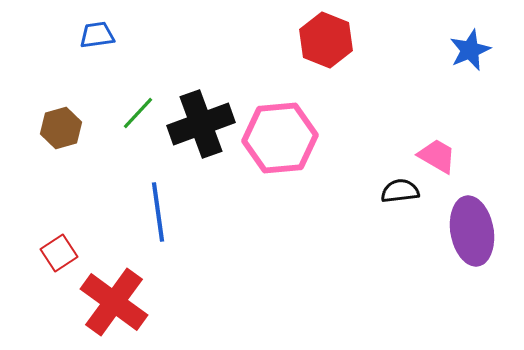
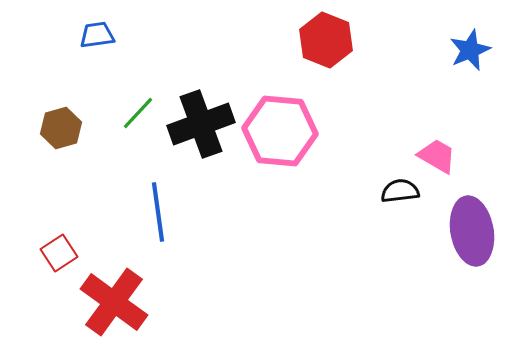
pink hexagon: moved 7 px up; rotated 10 degrees clockwise
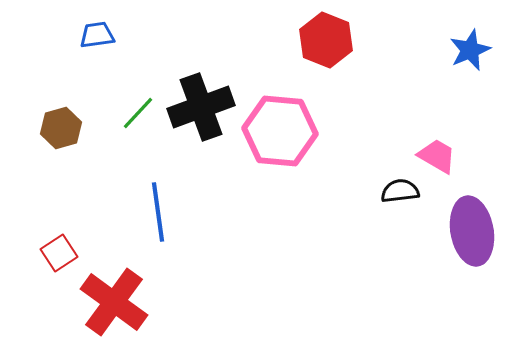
black cross: moved 17 px up
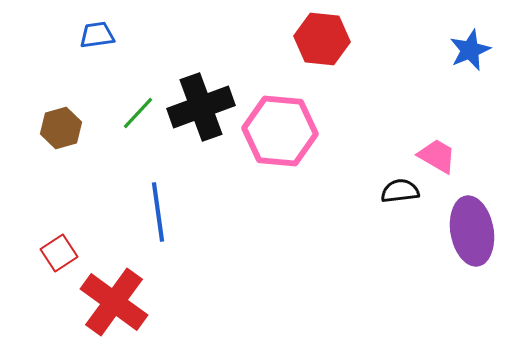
red hexagon: moved 4 px left, 1 px up; rotated 16 degrees counterclockwise
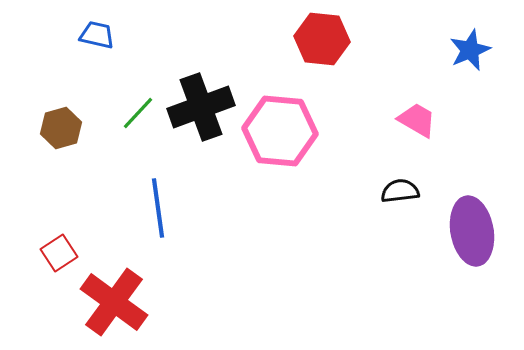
blue trapezoid: rotated 21 degrees clockwise
pink trapezoid: moved 20 px left, 36 px up
blue line: moved 4 px up
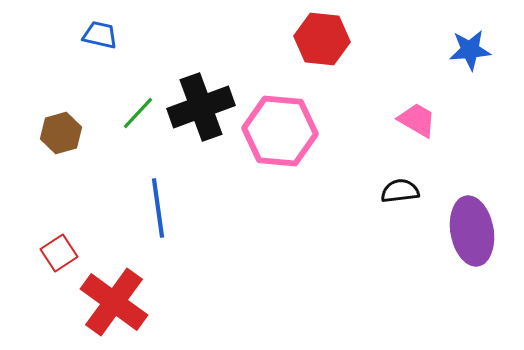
blue trapezoid: moved 3 px right
blue star: rotated 18 degrees clockwise
brown hexagon: moved 5 px down
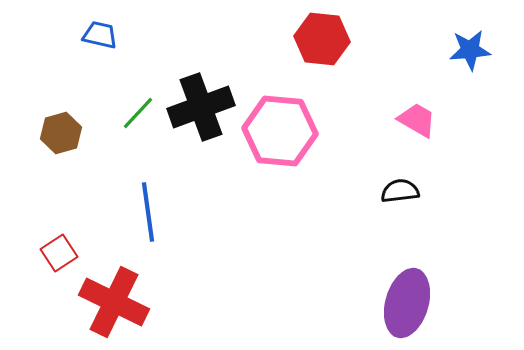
blue line: moved 10 px left, 4 px down
purple ellipse: moved 65 px left, 72 px down; rotated 26 degrees clockwise
red cross: rotated 10 degrees counterclockwise
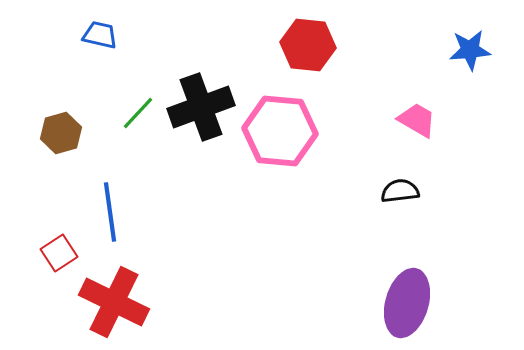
red hexagon: moved 14 px left, 6 px down
blue line: moved 38 px left
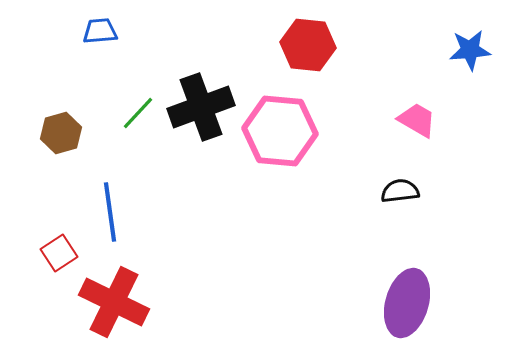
blue trapezoid: moved 4 px up; rotated 18 degrees counterclockwise
